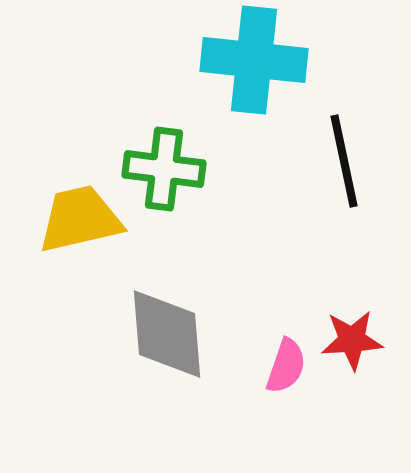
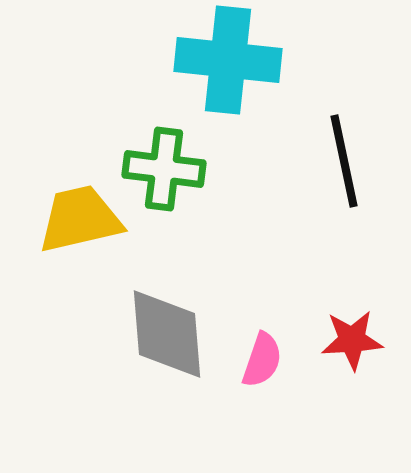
cyan cross: moved 26 px left
pink semicircle: moved 24 px left, 6 px up
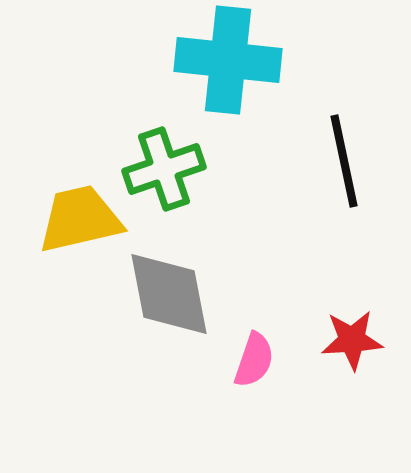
green cross: rotated 26 degrees counterclockwise
gray diamond: moved 2 px right, 40 px up; rotated 6 degrees counterclockwise
pink semicircle: moved 8 px left
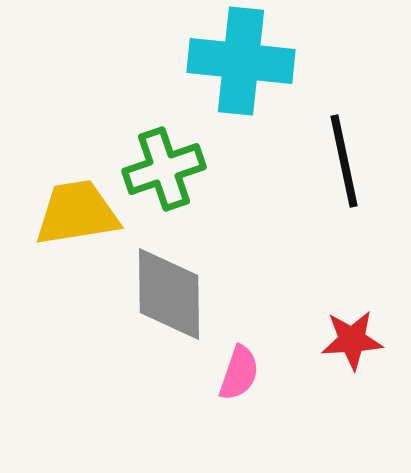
cyan cross: moved 13 px right, 1 px down
yellow trapezoid: moved 3 px left, 6 px up; rotated 4 degrees clockwise
gray diamond: rotated 10 degrees clockwise
pink semicircle: moved 15 px left, 13 px down
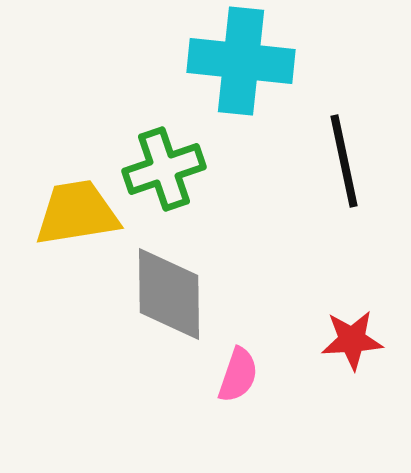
pink semicircle: moved 1 px left, 2 px down
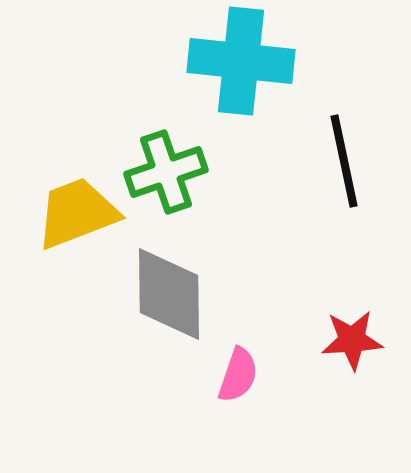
green cross: moved 2 px right, 3 px down
yellow trapezoid: rotated 12 degrees counterclockwise
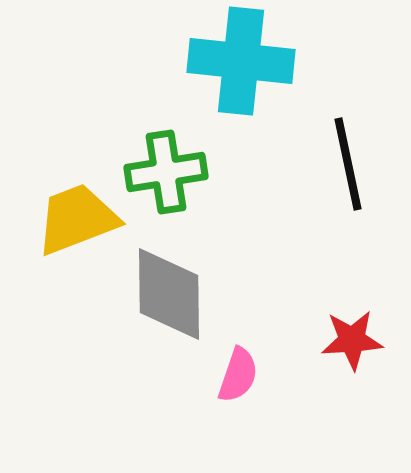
black line: moved 4 px right, 3 px down
green cross: rotated 10 degrees clockwise
yellow trapezoid: moved 6 px down
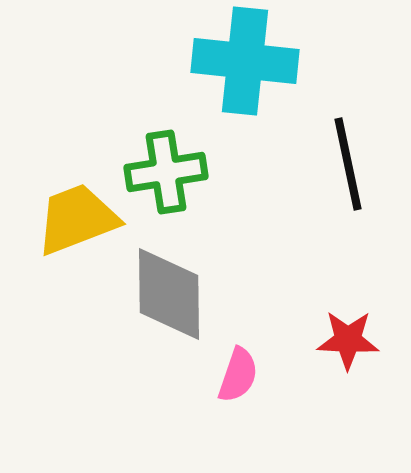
cyan cross: moved 4 px right
red star: moved 4 px left; rotated 6 degrees clockwise
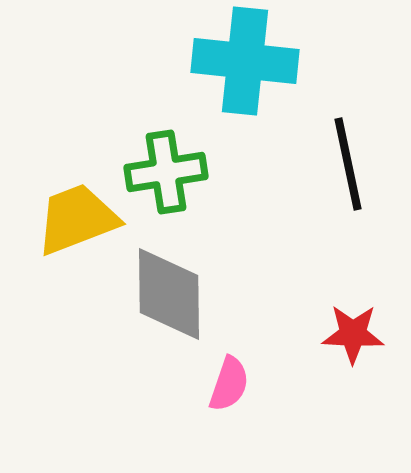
red star: moved 5 px right, 6 px up
pink semicircle: moved 9 px left, 9 px down
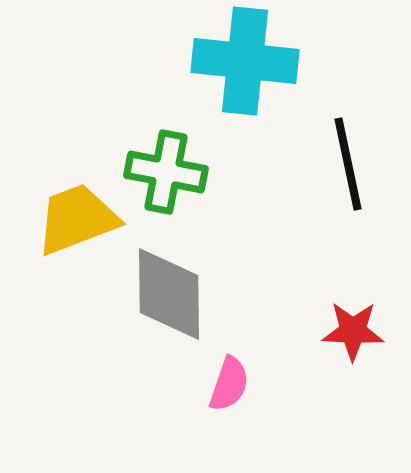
green cross: rotated 20 degrees clockwise
red star: moved 3 px up
